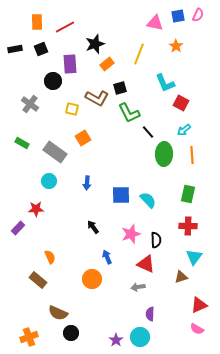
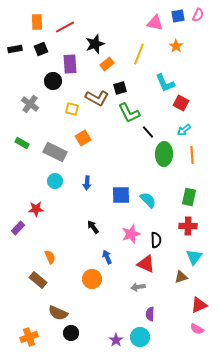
gray rectangle at (55, 152): rotated 10 degrees counterclockwise
cyan circle at (49, 181): moved 6 px right
green rectangle at (188, 194): moved 1 px right, 3 px down
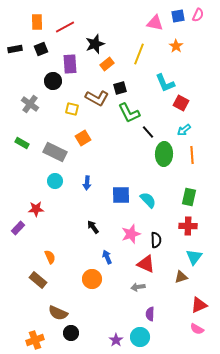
orange cross at (29, 337): moved 6 px right, 3 px down
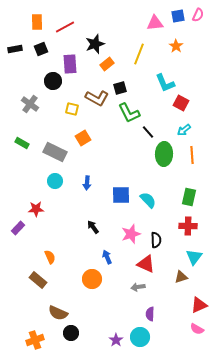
pink triangle at (155, 23): rotated 18 degrees counterclockwise
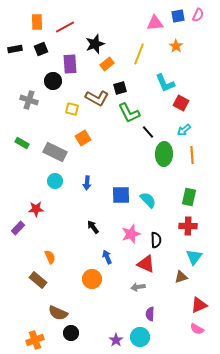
gray cross at (30, 104): moved 1 px left, 4 px up; rotated 18 degrees counterclockwise
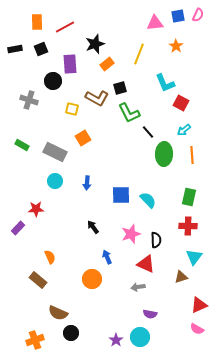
green rectangle at (22, 143): moved 2 px down
purple semicircle at (150, 314): rotated 80 degrees counterclockwise
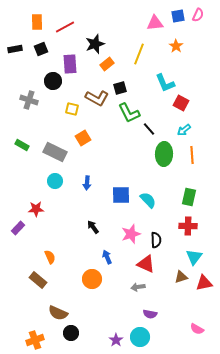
black line at (148, 132): moved 1 px right, 3 px up
red triangle at (199, 305): moved 5 px right, 22 px up; rotated 12 degrees clockwise
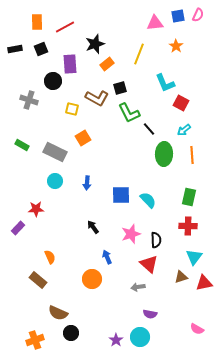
red triangle at (146, 264): moved 3 px right; rotated 18 degrees clockwise
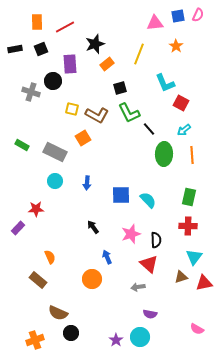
brown L-shape at (97, 98): moved 17 px down
gray cross at (29, 100): moved 2 px right, 8 px up
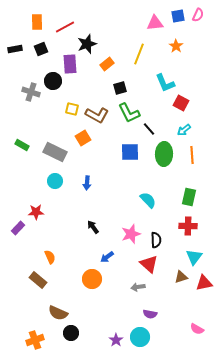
black star at (95, 44): moved 8 px left
blue square at (121, 195): moved 9 px right, 43 px up
red star at (36, 209): moved 3 px down
blue arrow at (107, 257): rotated 104 degrees counterclockwise
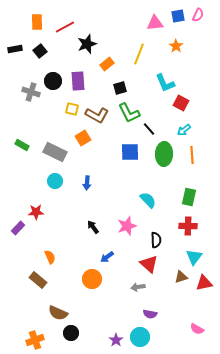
black square at (41, 49): moved 1 px left, 2 px down; rotated 16 degrees counterclockwise
purple rectangle at (70, 64): moved 8 px right, 17 px down
pink star at (131, 234): moved 4 px left, 8 px up
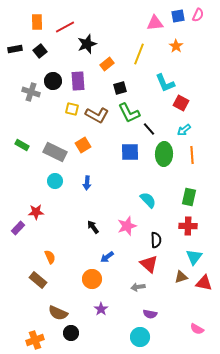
orange square at (83, 138): moved 7 px down
red triangle at (204, 283): rotated 24 degrees clockwise
purple star at (116, 340): moved 15 px left, 31 px up
